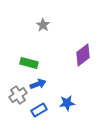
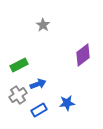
green rectangle: moved 10 px left, 2 px down; rotated 42 degrees counterclockwise
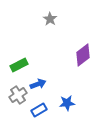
gray star: moved 7 px right, 6 px up
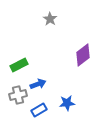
gray cross: rotated 18 degrees clockwise
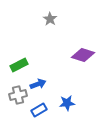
purple diamond: rotated 55 degrees clockwise
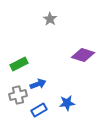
green rectangle: moved 1 px up
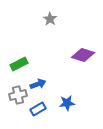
blue rectangle: moved 1 px left, 1 px up
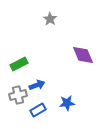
purple diamond: rotated 50 degrees clockwise
blue arrow: moved 1 px left, 1 px down
blue rectangle: moved 1 px down
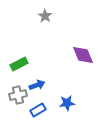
gray star: moved 5 px left, 3 px up
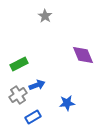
gray cross: rotated 18 degrees counterclockwise
blue rectangle: moved 5 px left, 7 px down
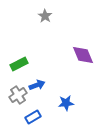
blue star: moved 1 px left
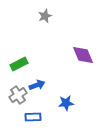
gray star: rotated 16 degrees clockwise
blue rectangle: rotated 28 degrees clockwise
